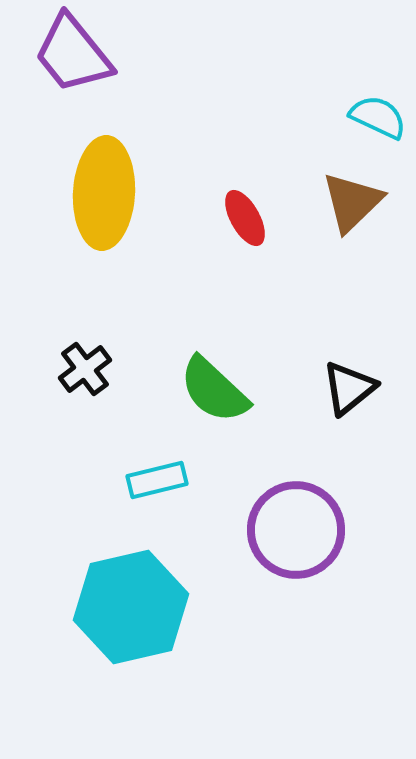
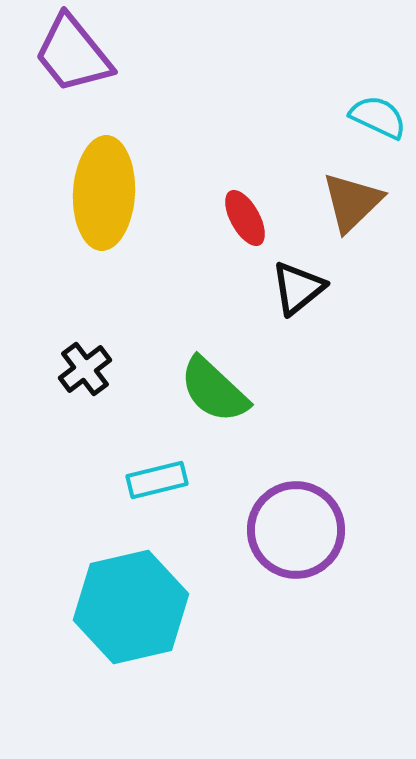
black triangle: moved 51 px left, 100 px up
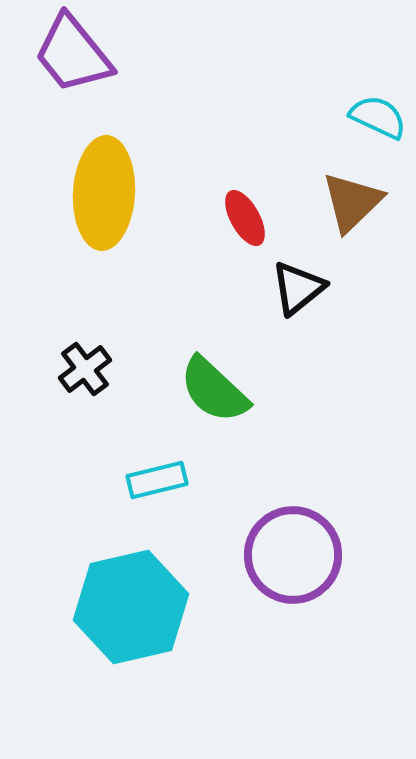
purple circle: moved 3 px left, 25 px down
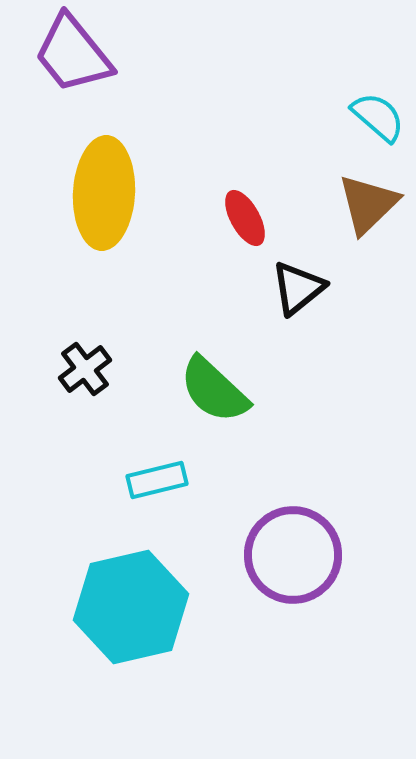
cyan semicircle: rotated 16 degrees clockwise
brown triangle: moved 16 px right, 2 px down
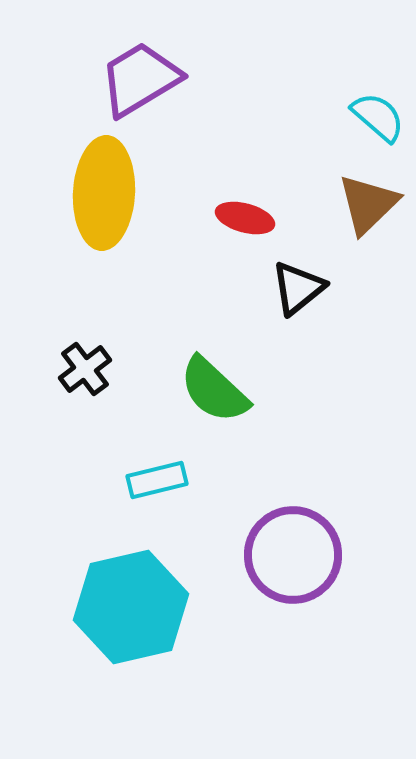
purple trapezoid: moved 67 px right, 25 px down; rotated 98 degrees clockwise
red ellipse: rotated 46 degrees counterclockwise
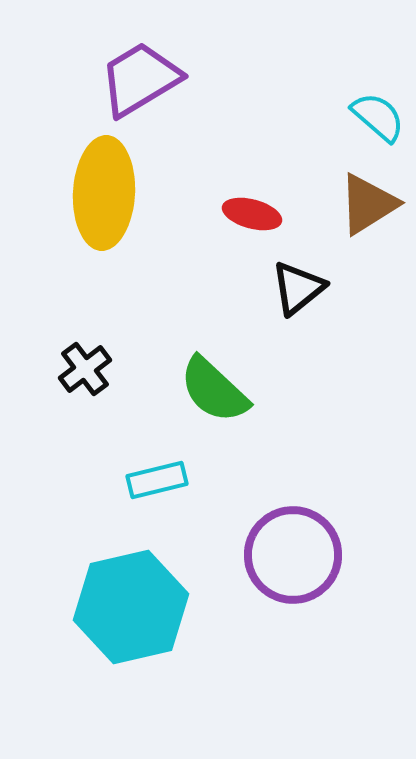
brown triangle: rotated 12 degrees clockwise
red ellipse: moved 7 px right, 4 px up
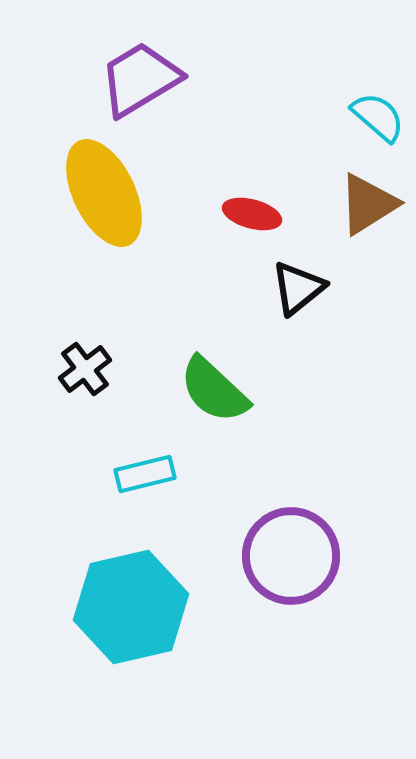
yellow ellipse: rotated 29 degrees counterclockwise
cyan rectangle: moved 12 px left, 6 px up
purple circle: moved 2 px left, 1 px down
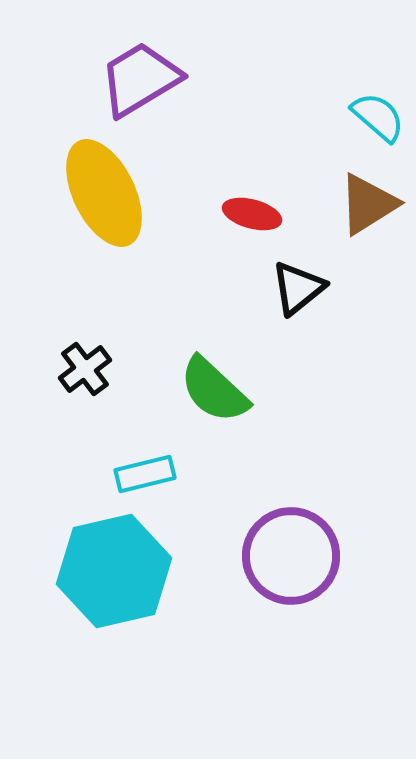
cyan hexagon: moved 17 px left, 36 px up
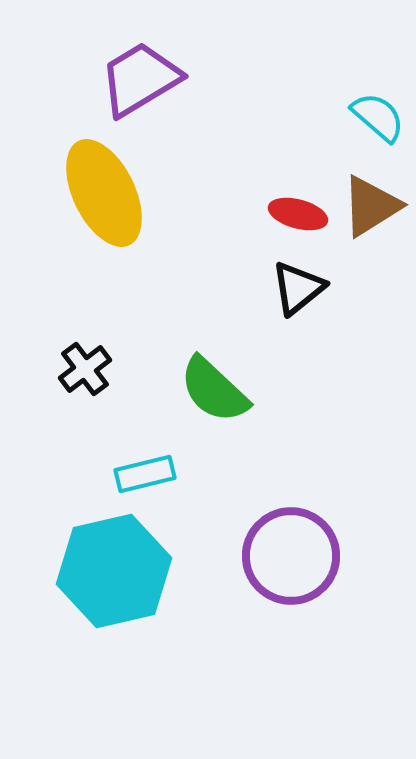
brown triangle: moved 3 px right, 2 px down
red ellipse: moved 46 px right
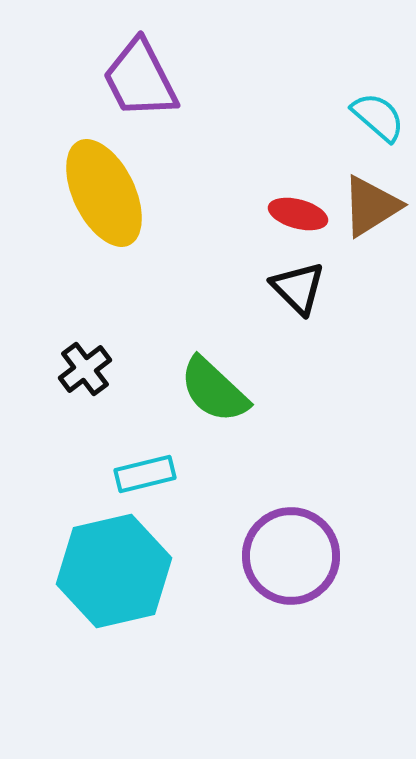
purple trapezoid: rotated 86 degrees counterclockwise
black triangle: rotated 36 degrees counterclockwise
